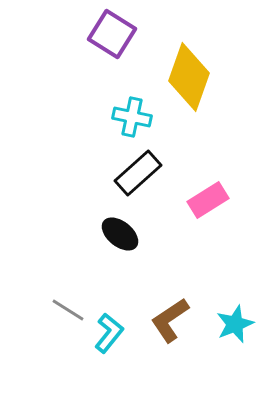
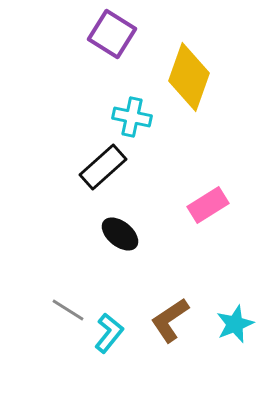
black rectangle: moved 35 px left, 6 px up
pink rectangle: moved 5 px down
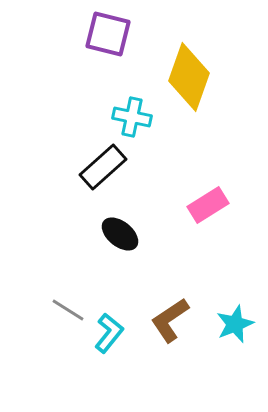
purple square: moved 4 px left; rotated 18 degrees counterclockwise
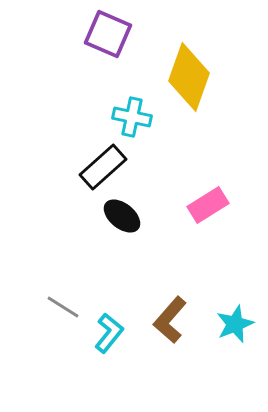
purple square: rotated 9 degrees clockwise
black ellipse: moved 2 px right, 18 px up
gray line: moved 5 px left, 3 px up
brown L-shape: rotated 15 degrees counterclockwise
